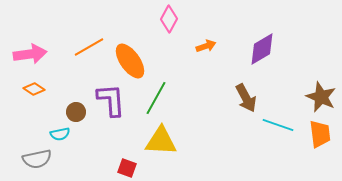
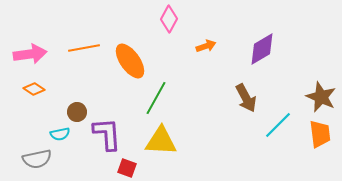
orange line: moved 5 px left, 1 px down; rotated 20 degrees clockwise
purple L-shape: moved 4 px left, 34 px down
brown circle: moved 1 px right
cyan line: rotated 64 degrees counterclockwise
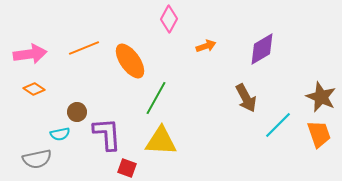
orange line: rotated 12 degrees counterclockwise
orange trapezoid: moved 1 px left; rotated 12 degrees counterclockwise
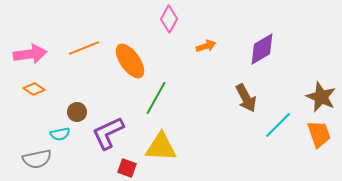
purple L-shape: moved 1 px right, 1 px up; rotated 111 degrees counterclockwise
yellow triangle: moved 6 px down
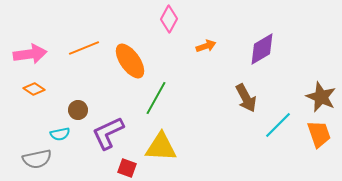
brown circle: moved 1 px right, 2 px up
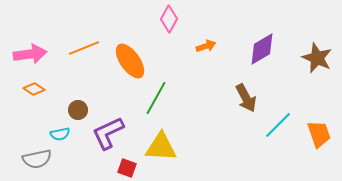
brown star: moved 4 px left, 39 px up
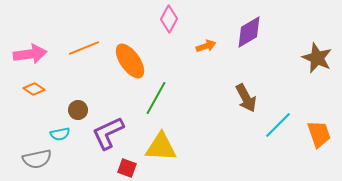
purple diamond: moved 13 px left, 17 px up
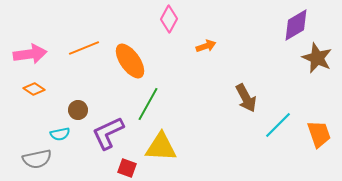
purple diamond: moved 47 px right, 7 px up
green line: moved 8 px left, 6 px down
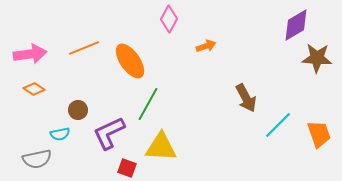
brown star: rotated 20 degrees counterclockwise
purple L-shape: moved 1 px right
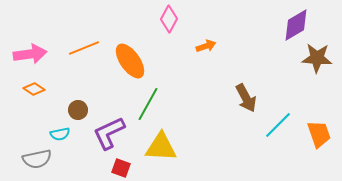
red square: moved 6 px left
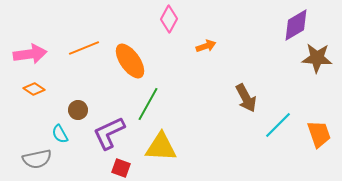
cyan semicircle: rotated 72 degrees clockwise
